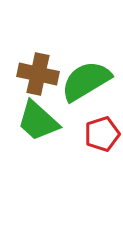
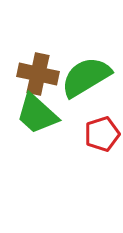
green semicircle: moved 4 px up
green trapezoid: moved 1 px left, 7 px up
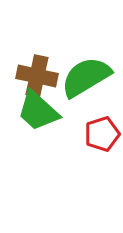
brown cross: moved 1 px left, 2 px down
green trapezoid: moved 1 px right, 3 px up
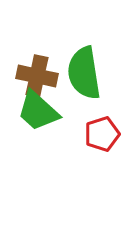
green semicircle: moved 2 px left, 4 px up; rotated 68 degrees counterclockwise
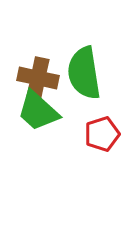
brown cross: moved 1 px right, 2 px down
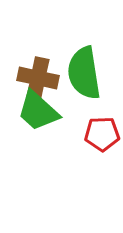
red pentagon: rotated 16 degrees clockwise
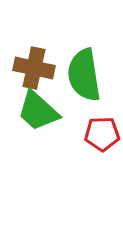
green semicircle: moved 2 px down
brown cross: moved 4 px left, 10 px up
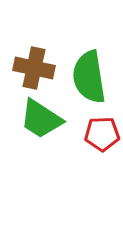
green semicircle: moved 5 px right, 2 px down
green trapezoid: moved 3 px right, 8 px down; rotated 9 degrees counterclockwise
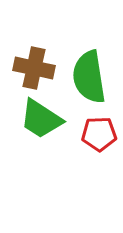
red pentagon: moved 3 px left
